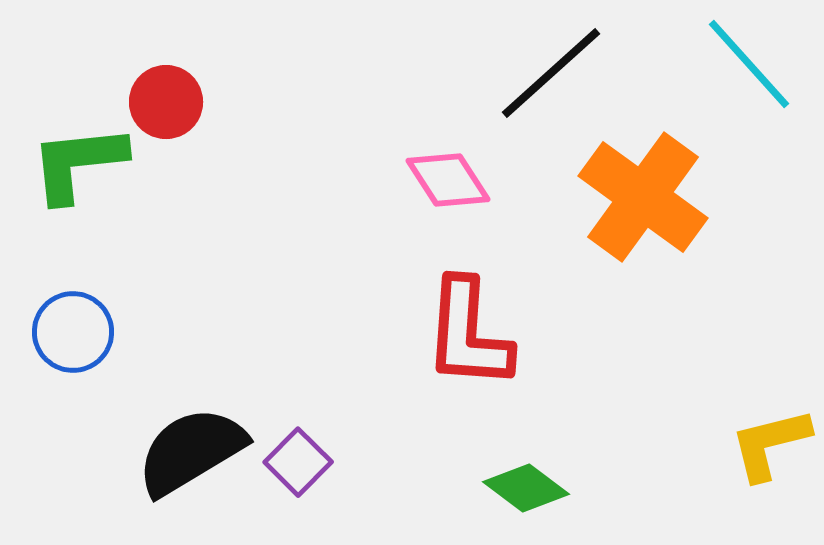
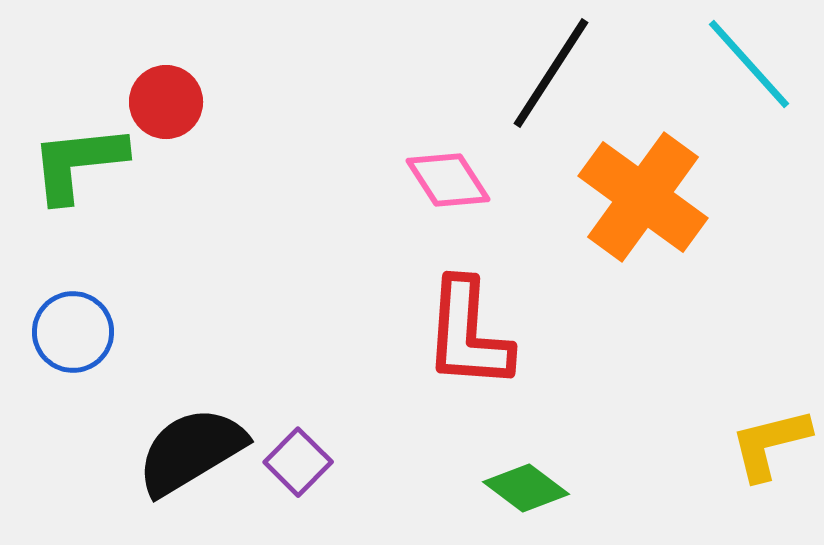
black line: rotated 15 degrees counterclockwise
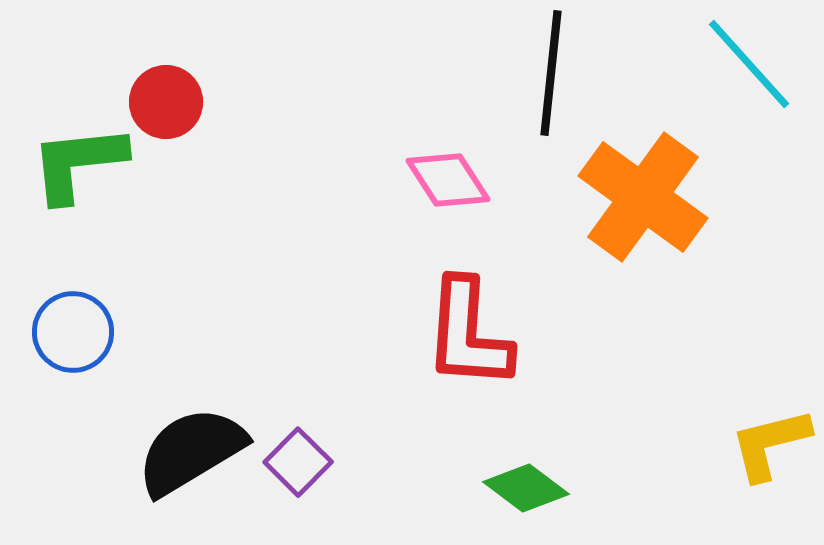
black line: rotated 27 degrees counterclockwise
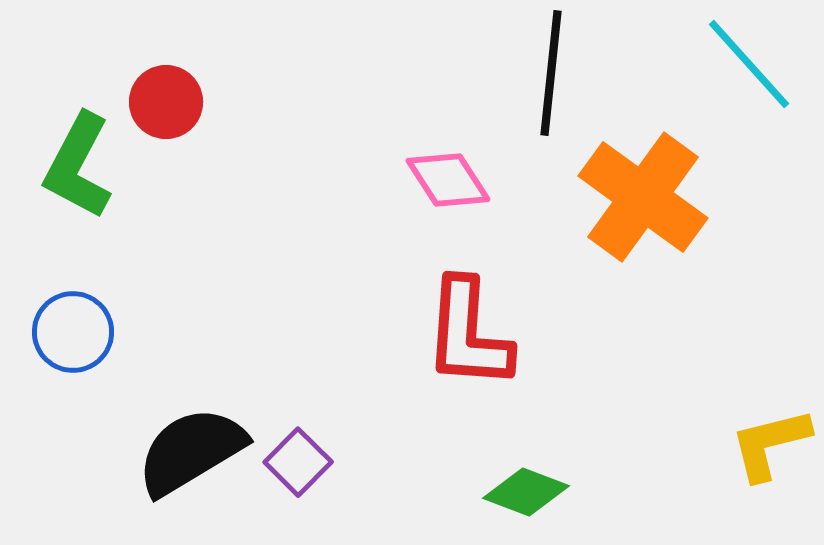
green L-shape: moved 3 px down; rotated 56 degrees counterclockwise
green diamond: moved 4 px down; rotated 16 degrees counterclockwise
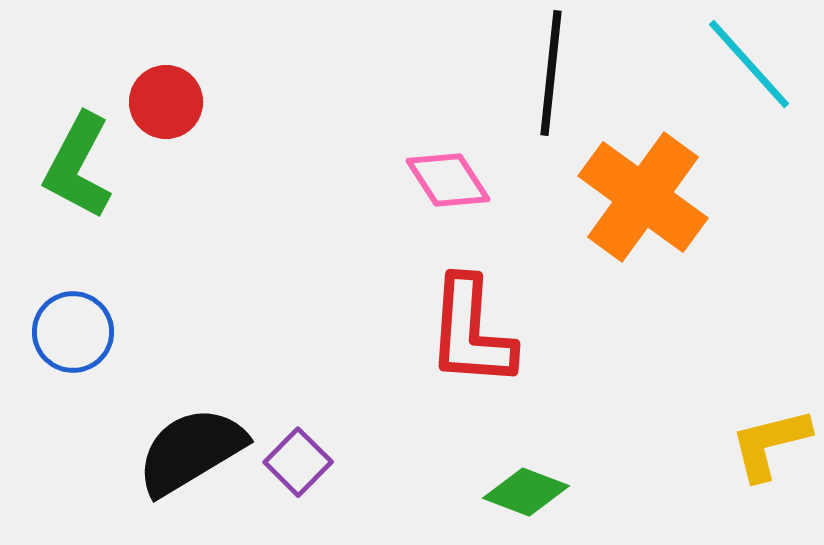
red L-shape: moved 3 px right, 2 px up
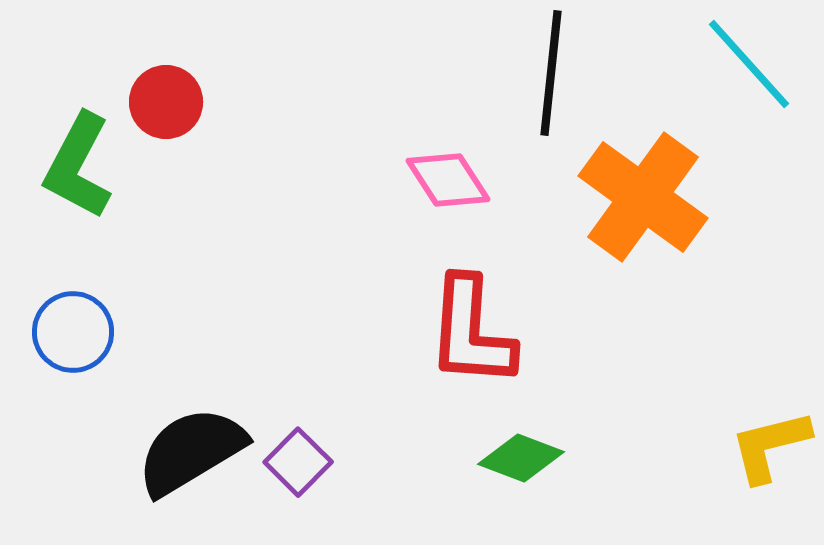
yellow L-shape: moved 2 px down
green diamond: moved 5 px left, 34 px up
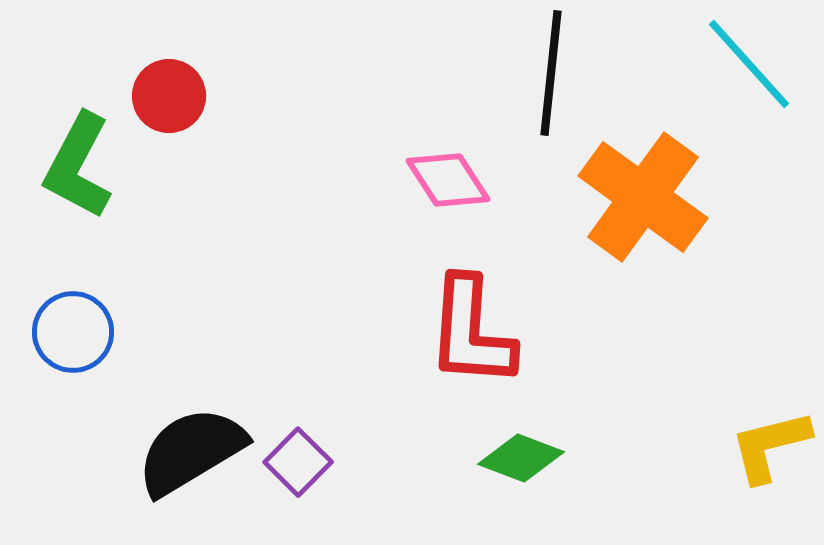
red circle: moved 3 px right, 6 px up
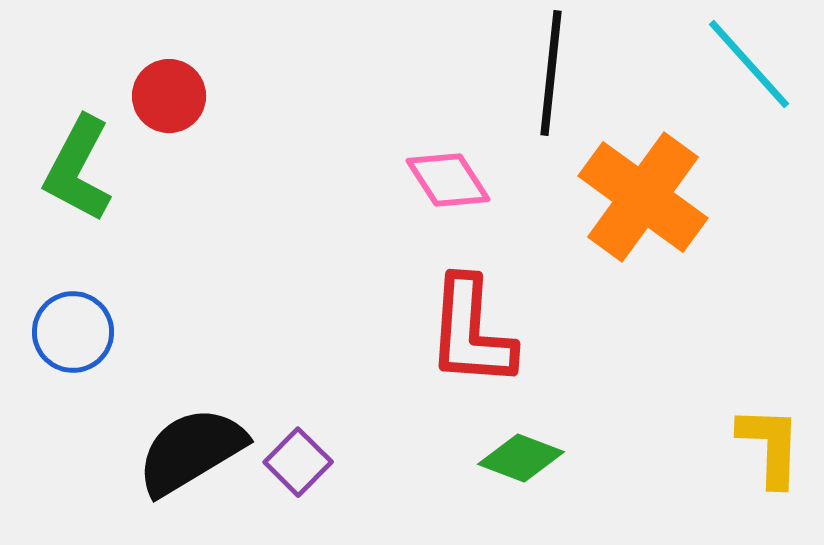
green L-shape: moved 3 px down
yellow L-shape: rotated 106 degrees clockwise
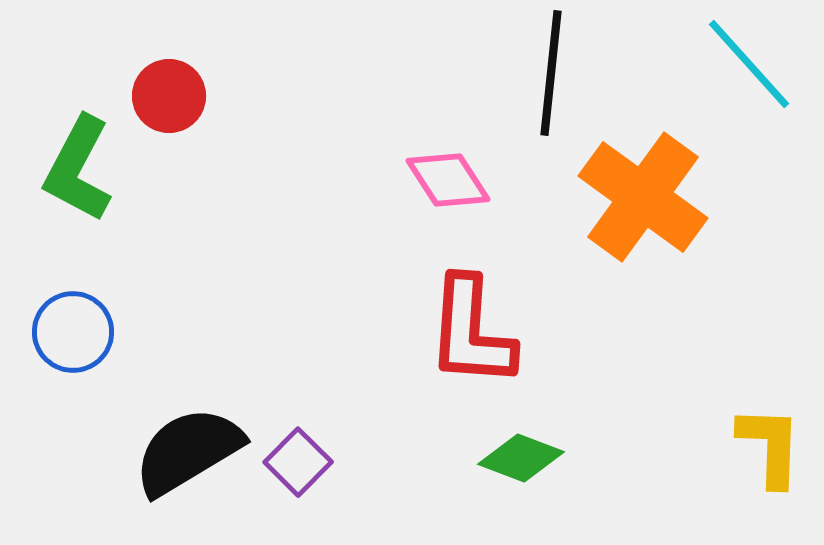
black semicircle: moved 3 px left
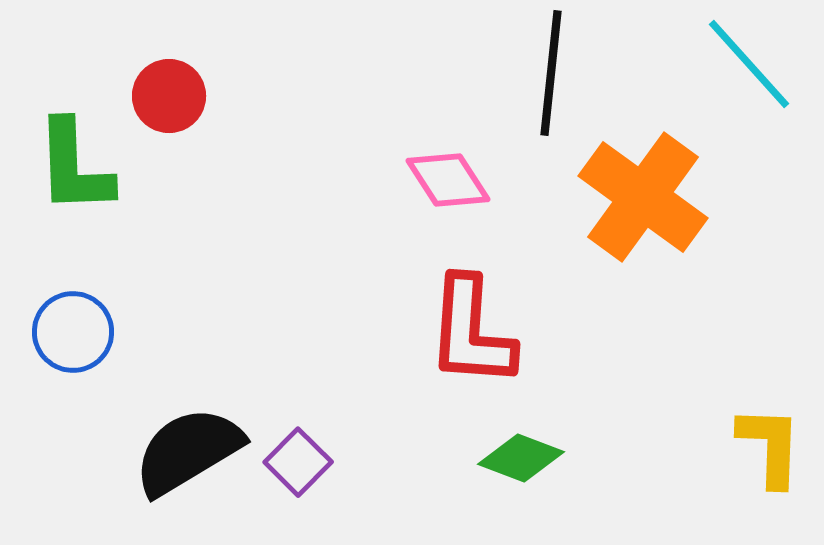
green L-shape: moved 4 px left, 2 px up; rotated 30 degrees counterclockwise
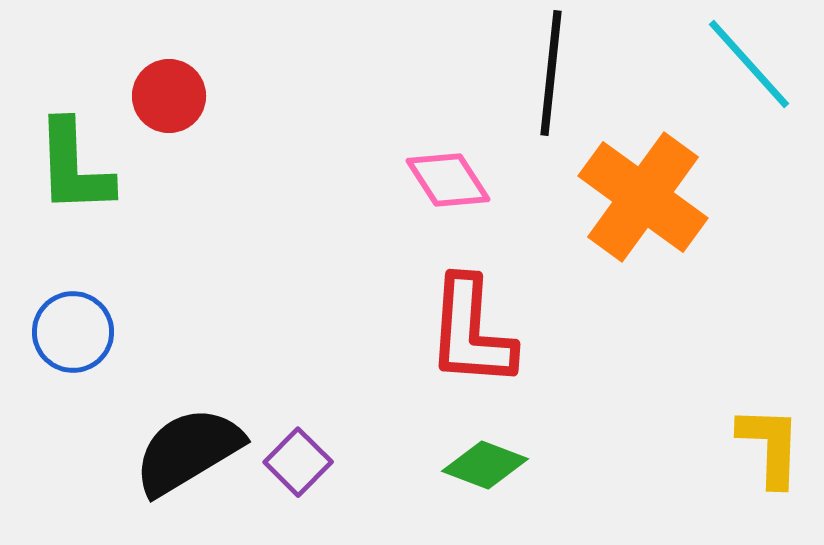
green diamond: moved 36 px left, 7 px down
